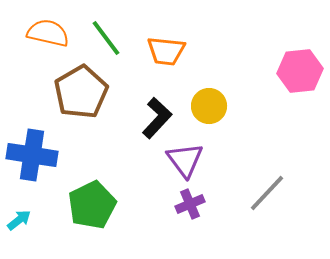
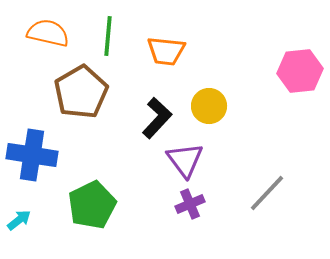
green line: moved 2 px right, 2 px up; rotated 42 degrees clockwise
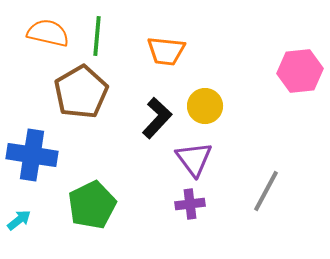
green line: moved 11 px left
yellow circle: moved 4 px left
purple triangle: moved 9 px right, 1 px up
gray line: moved 1 px left, 2 px up; rotated 15 degrees counterclockwise
purple cross: rotated 16 degrees clockwise
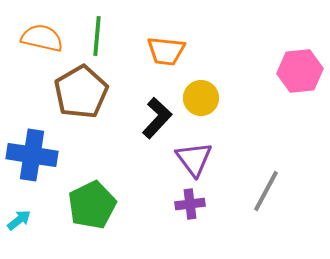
orange semicircle: moved 6 px left, 5 px down
yellow circle: moved 4 px left, 8 px up
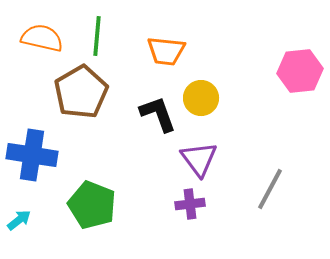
black L-shape: moved 1 px right, 4 px up; rotated 63 degrees counterclockwise
purple triangle: moved 5 px right
gray line: moved 4 px right, 2 px up
green pentagon: rotated 24 degrees counterclockwise
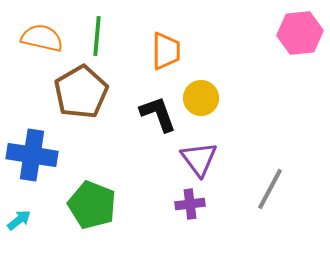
orange trapezoid: rotated 96 degrees counterclockwise
pink hexagon: moved 38 px up
